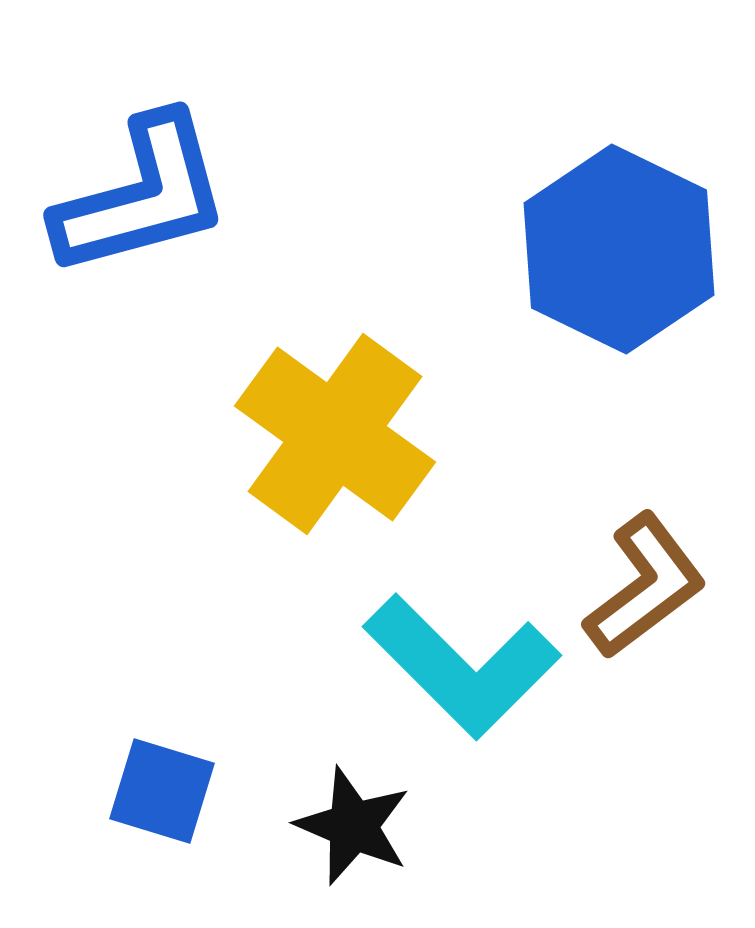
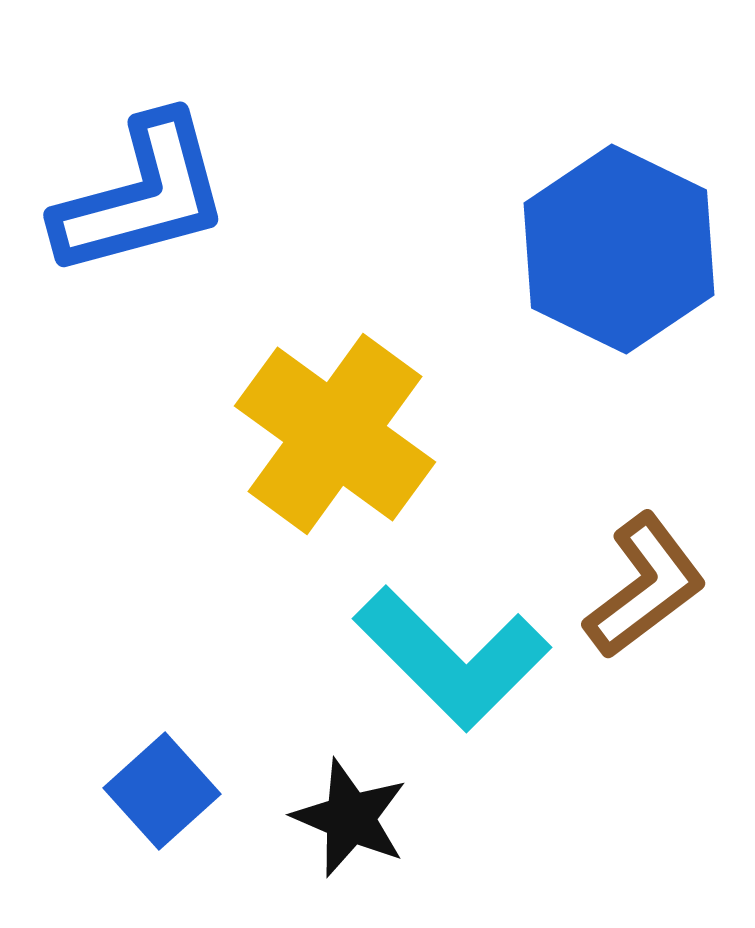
cyan L-shape: moved 10 px left, 8 px up
blue square: rotated 31 degrees clockwise
black star: moved 3 px left, 8 px up
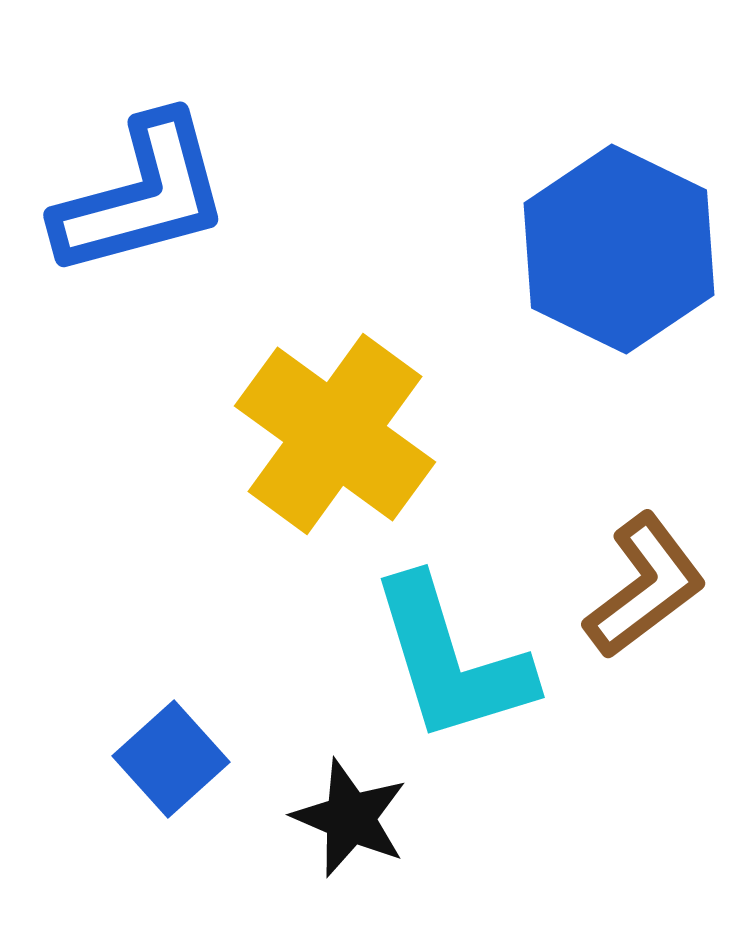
cyan L-shape: moved 1 px left, 2 px down; rotated 28 degrees clockwise
blue square: moved 9 px right, 32 px up
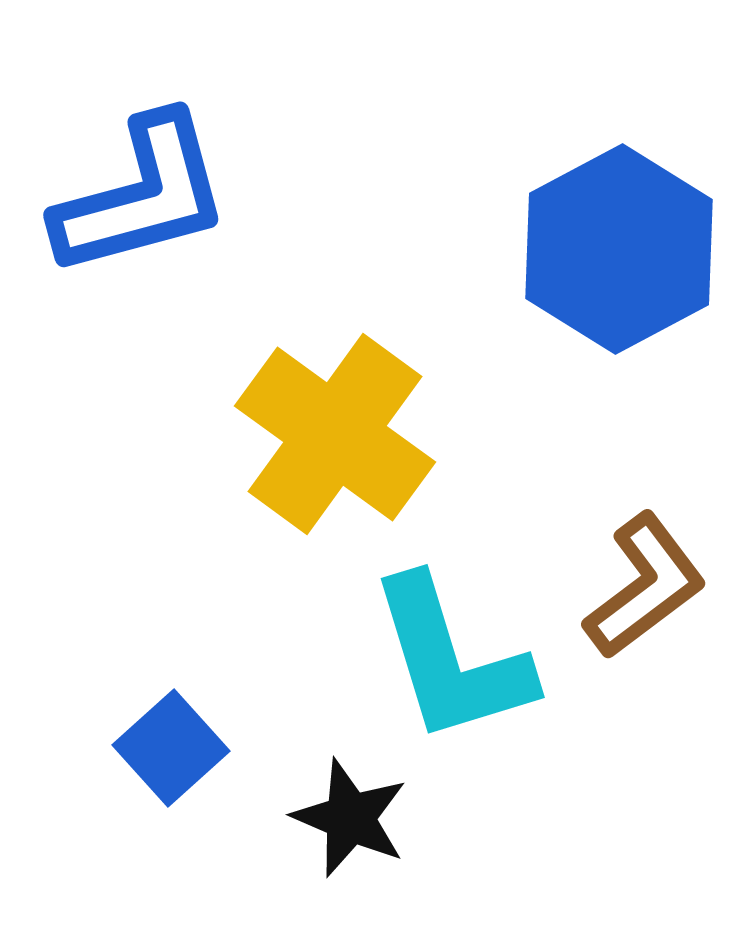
blue hexagon: rotated 6 degrees clockwise
blue square: moved 11 px up
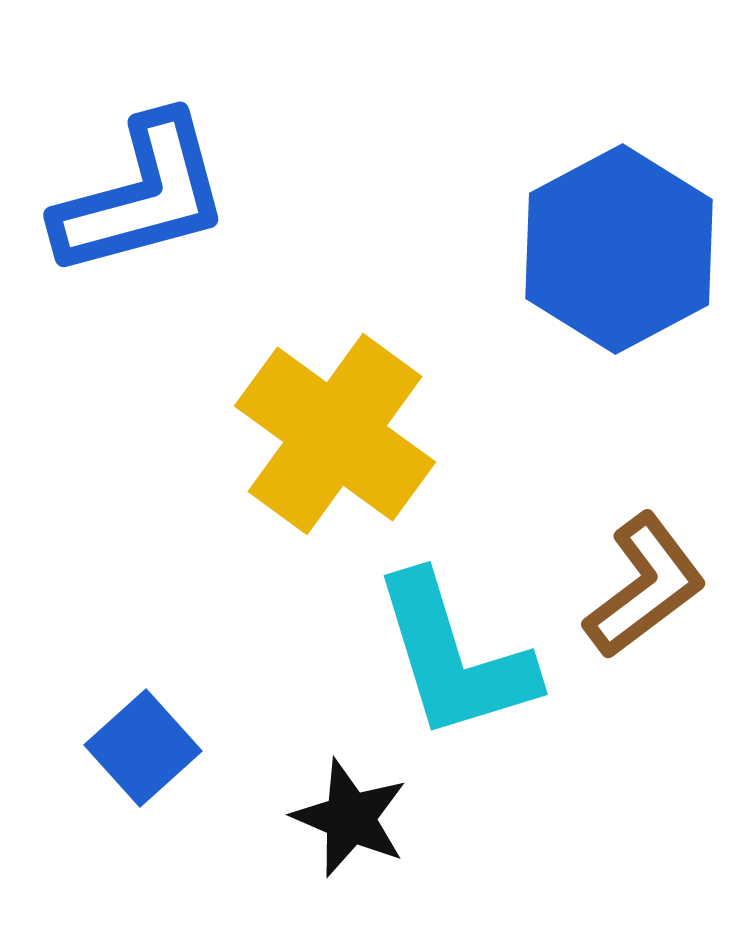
cyan L-shape: moved 3 px right, 3 px up
blue square: moved 28 px left
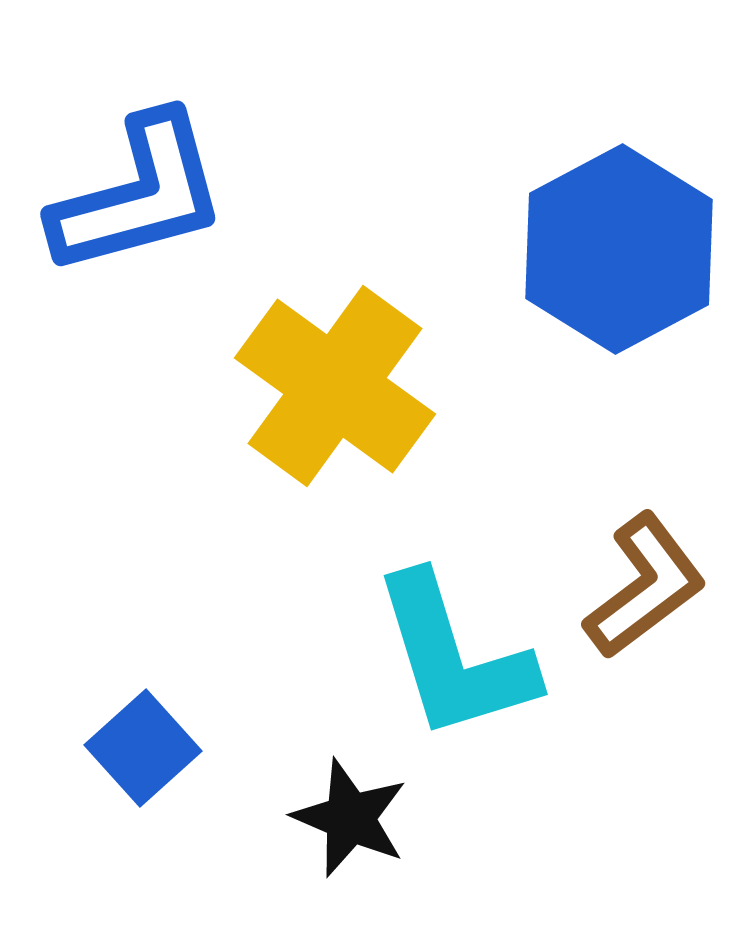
blue L-shape: moved 3 px left, 1 px up
yellow cross: moved 48 px up
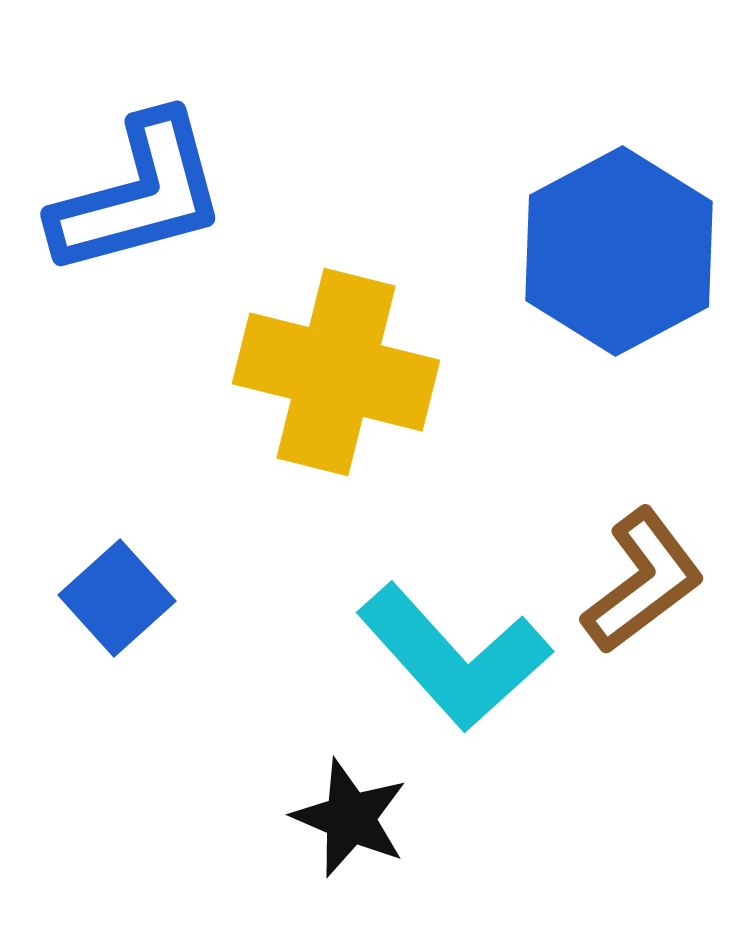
blue hexagon: moved 2 px down
yellow cross: moved 1 px right, 14 px up; rotated 22 degrees counterclockwise
brown L-shape: moved 2 px left, 5 px up
cyan L-shape: rotated 25 degrees counterclockwise
blue square: moved 26 px left, 150 px up
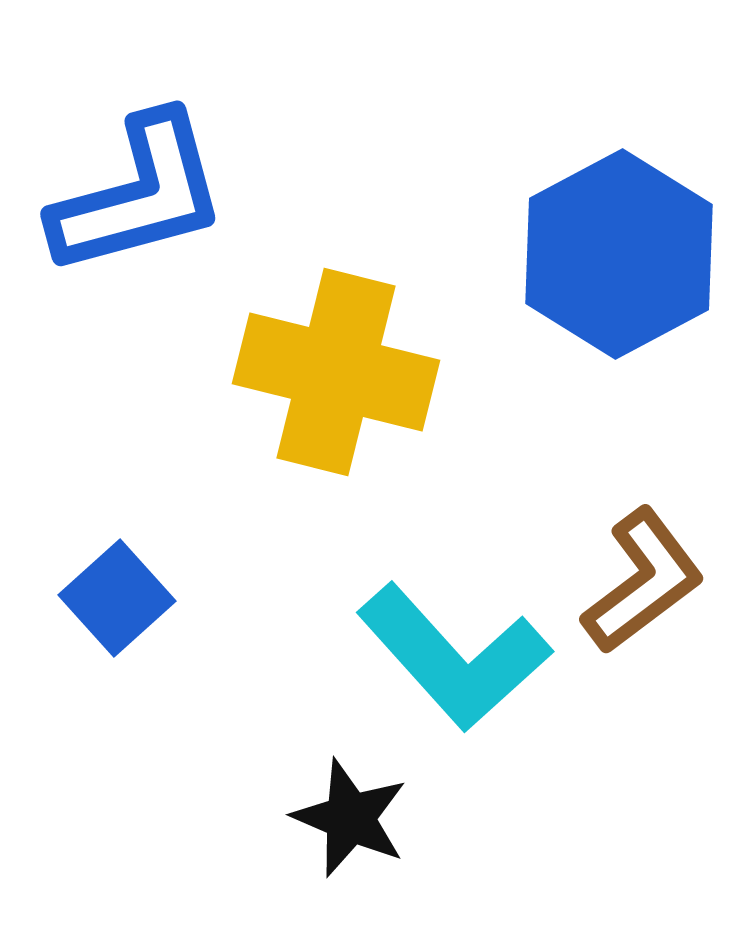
blue hexagon: moved 3 px down
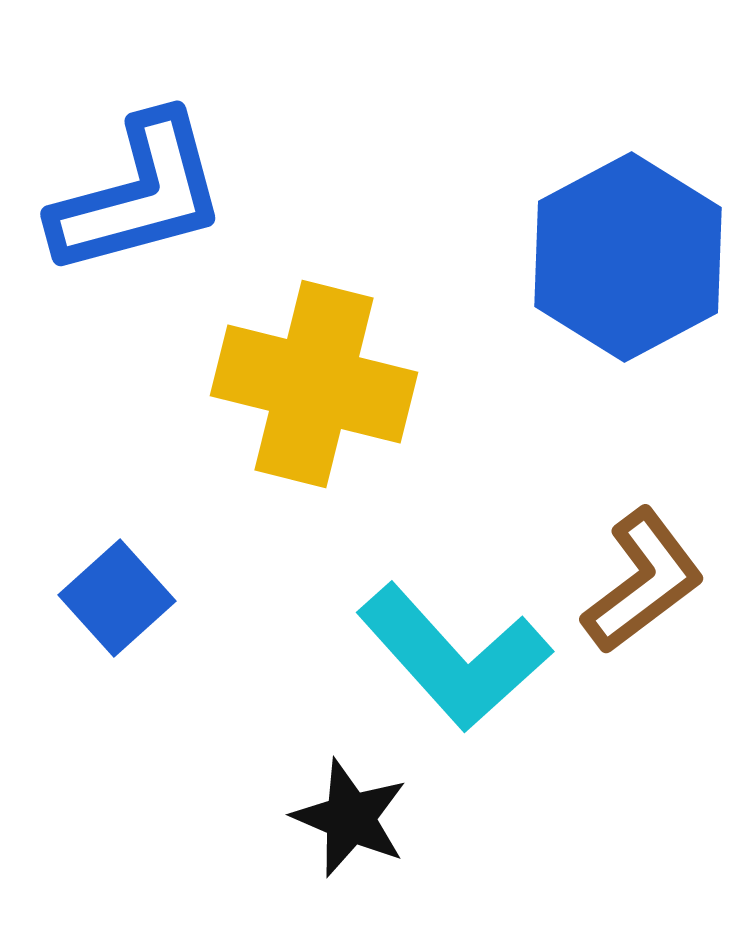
blue hexagon: moved 9 px right, 3 px down
yellow cross: moved 22 px left, 12 px down
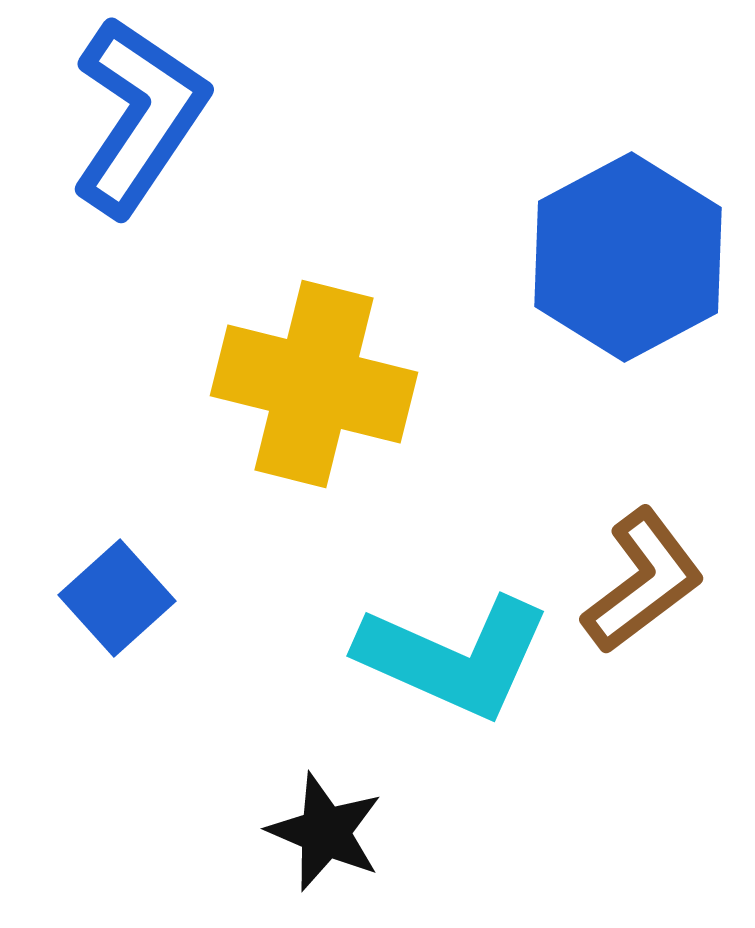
blue L-shape: moved 79 px up; rotated 41 degrees counterclockwise
cyan L-shape: rotated 24 degrees counterclockwise
black star: moved 25 px left, 14 px down
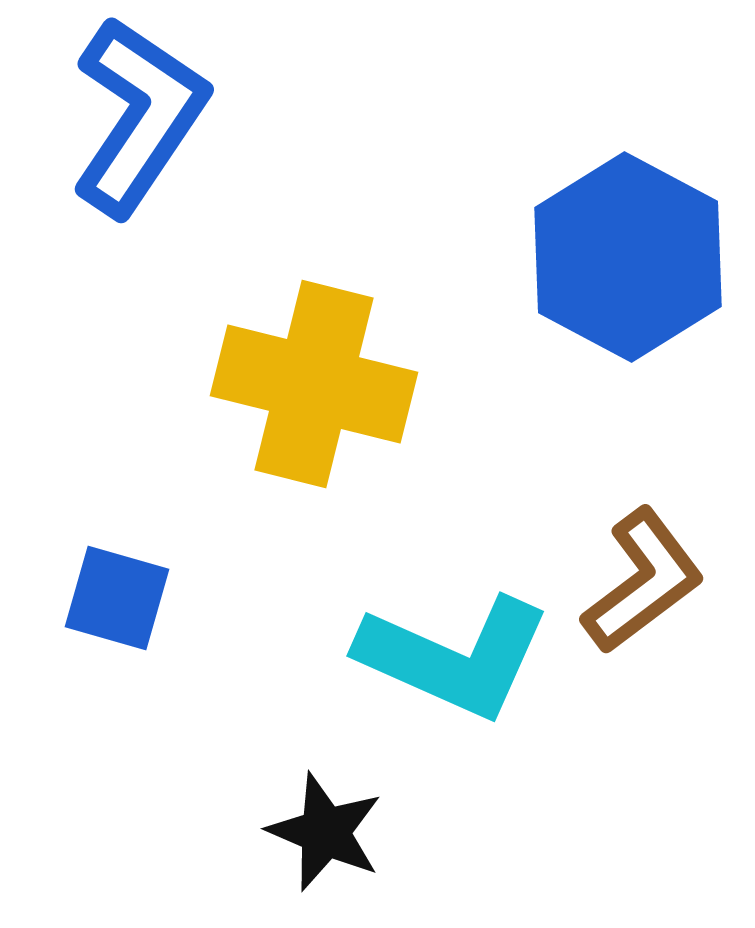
blue hexagon: rotated 4 degrees counterclockwise
blue square: rotated 32 degrees counterclockwise
